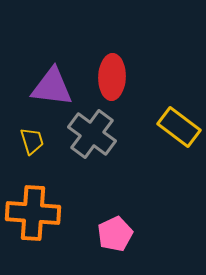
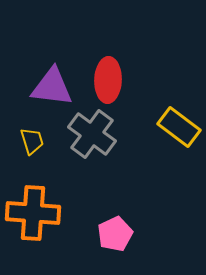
red ellipse: moved 4 px left, 3 px down
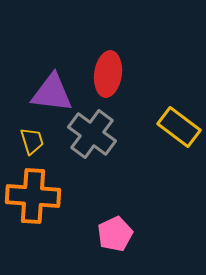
red ellipse: moved 6 px up; rotated 6 degrees clockwise
purple triangle: moved 6 px down
orange cross: moved 17 px up
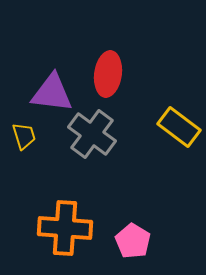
yellow trapezoid: moved 8 px left, 5 px up
orange cross: moved 32 px right, 32 px down
pink pentagon: moved 18 px right, 7 px down; rotated 16 degrees counterclockwise
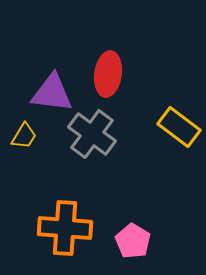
yellow trapezoid: rotated 48 degrees clockwise
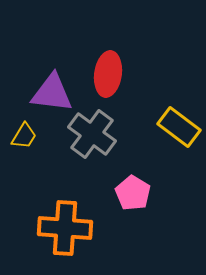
pink pentagon: moved 48 px up
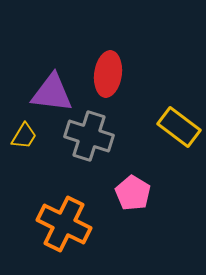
gray cross: moved 3 px left, 2 px down; rotated 18 degrees counterclockwise
orange cross: moved 1 px left, 4 px up; rotated 22 degrees clockwise
